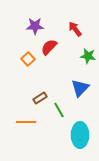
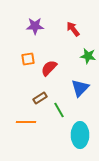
red arrow: moved 2 px left
red semicircle: moved 21 px down
orange square: rotated 32 degrees clockwise
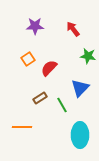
orange square: rotated 24 degrees counterclockwise
green line: moved 3 px right, 5 px up
orange line: moved 4 px left, 5 px down
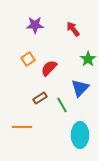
purple star: moved 1 px up
green star: moved 3 px down; rotated 28 degrees clockwise
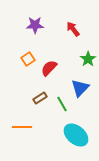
green line: moved 1 px up
cyan ellipse: moved 4 px left; rotated 50 degrees counterclockwise
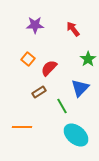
orange square: rotated 16 degrees counterclockwise
brown rectangle: moved 1 px left, 6 px up
green line: moved 2 px down
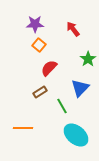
purple star: moved 1 px up
orange square: moved 11 px right, 14 px up
brown rectangle: moved 1 px right
orange line: moved 1 px right, 1 px down
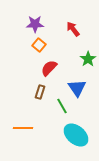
blue triangle: moved 3 px left; rotated 18 degrees counterclockwise
brown rectangle: rotated 40 degrees counterclockwise
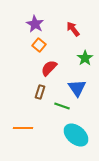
purple star: rotated 30 degrees clockwise
green star: moved 3 px left, 1 px up
green line: rotated 42 degrees counterclockwise
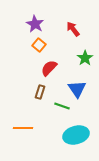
blue triangle: moved 1 px down
cyan ellipse: rotated 55 degrees counterclockwise
